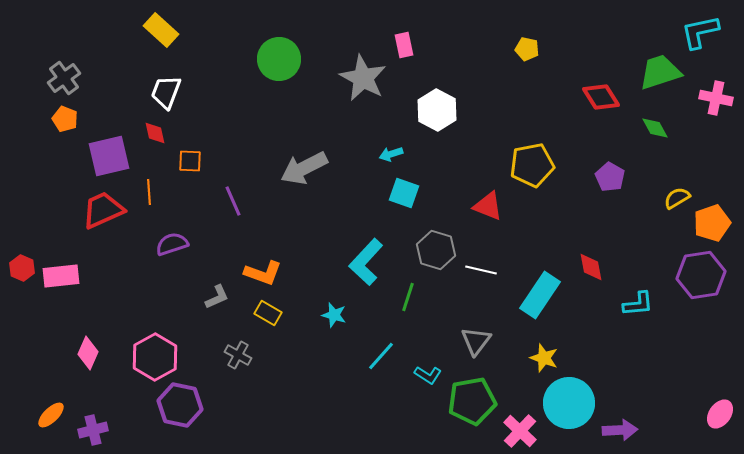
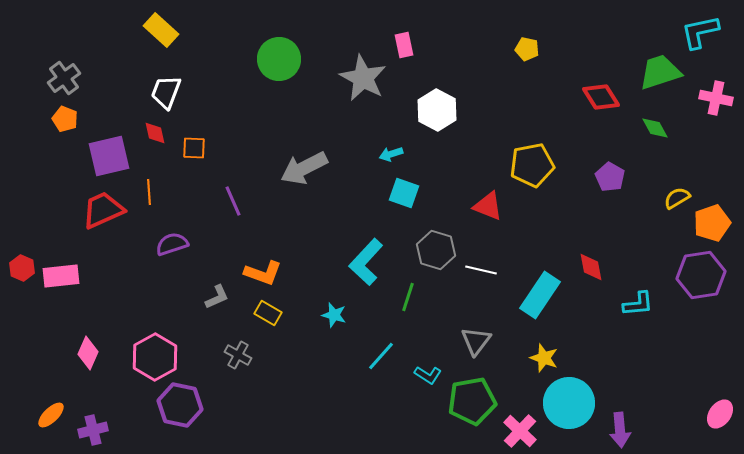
orange square at (190, 161): moved 4 px right, 13 px up
purple arrow at (620, 430): rotated 88 degrees clockwise
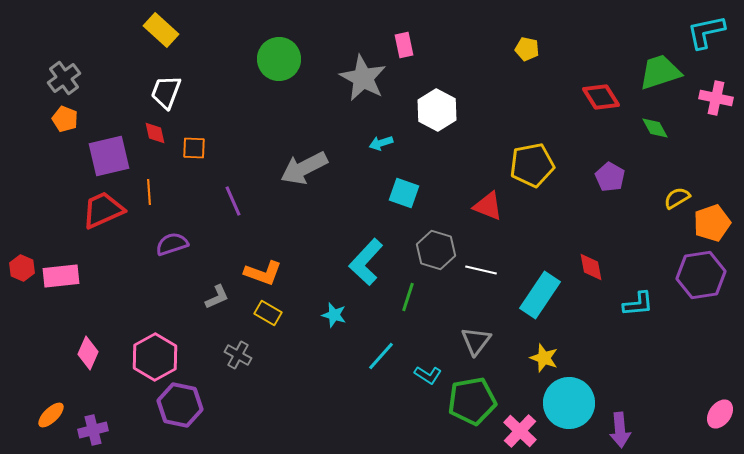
cyan L-shape at (700, 32): moved 6 px right
cyan arrow at (391, 154): moved 10 px left, 11 px up
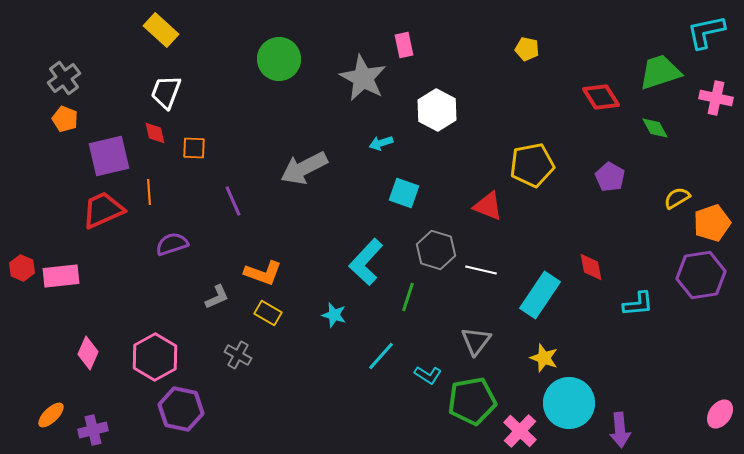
purple hexagon at (180, 405): moved 1 px right, 4 px down
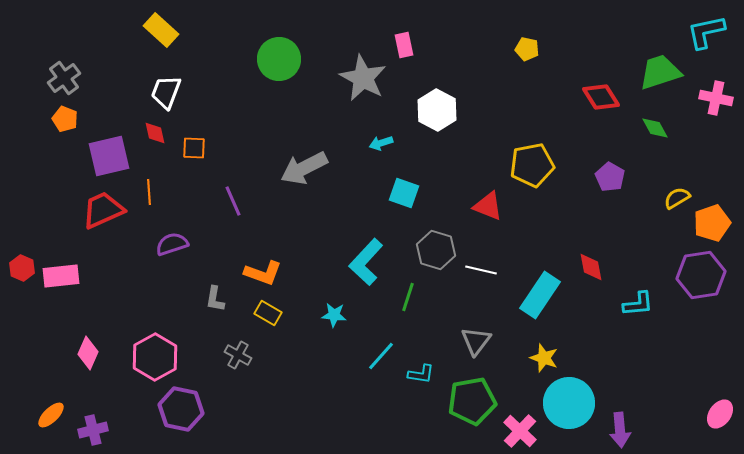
gray L-shape at (217, 297): moved 2 px left, 2 px down; rotated 124 degrees clockwise
cyan star at (334, 315): rotated 10 degrees counterclockwise
cyan L-shape at (428, 375): moved 7 px left, 1 px up; rotated 24 degrees counterclockwise
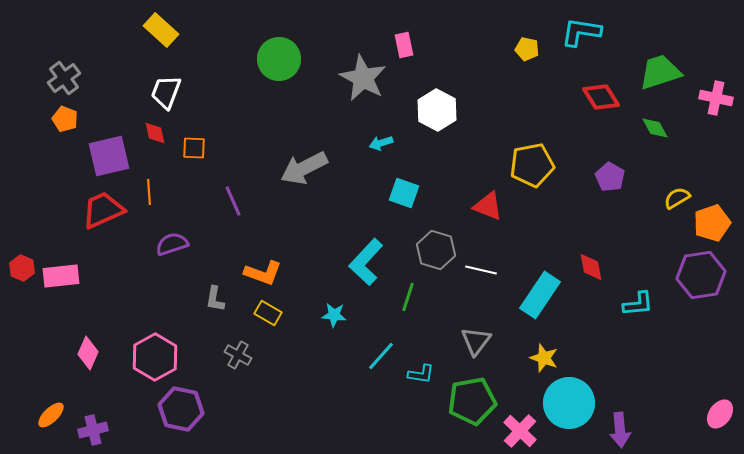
cyan L-shape at (706, 32): moved 125 px left; rotated 21 degrees clockwise
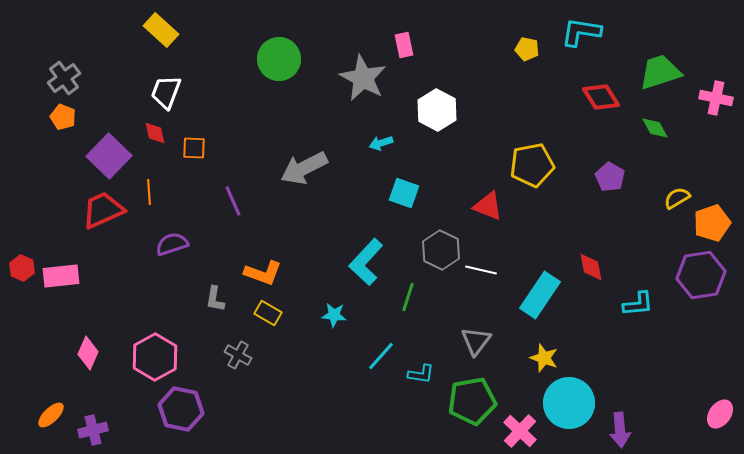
orange pentagon at (65, 119): moved 2 px left, 2 px up
purple square at (109, 156): rotated 33 degrees counterclockwise
gray hexagon at (436, 250): moved 5 px right; rotated 9 degrees clockwise
